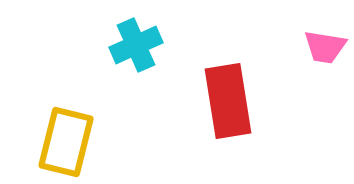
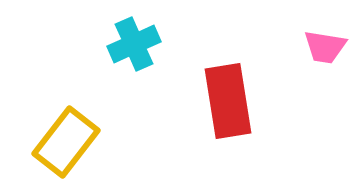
cyan cross: moved 2 px left, 1 px up
yellow rectangle: rotated 24 degrees clockwise
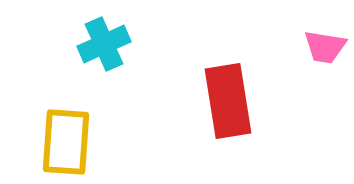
cyan cross: moved 30 px left
yellow rectangle: rotated 34 degrees counterclockwise
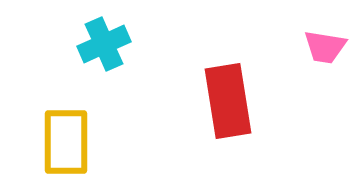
yellow rectangle: rotated 4 degrees counterclockwise
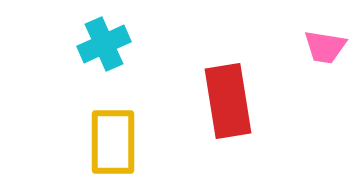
yellow rectangle: moved 47 px right
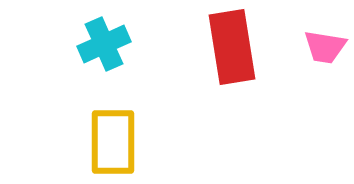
red rectangle: moved 4 px right, 54 px up
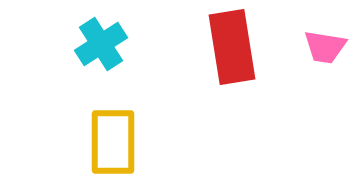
cyan cross: moved 3 px left; rotated 9 degrees counterclockwise
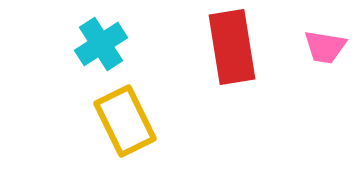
yellow rectangle: moved 12 px right, 21 px up; rotated 26 degrees counterclockwise
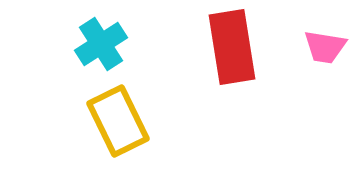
yellow rectangle: moved 7 px left
